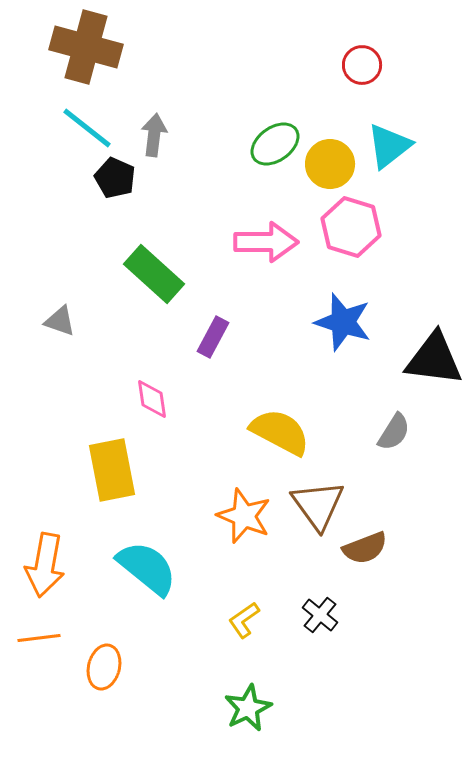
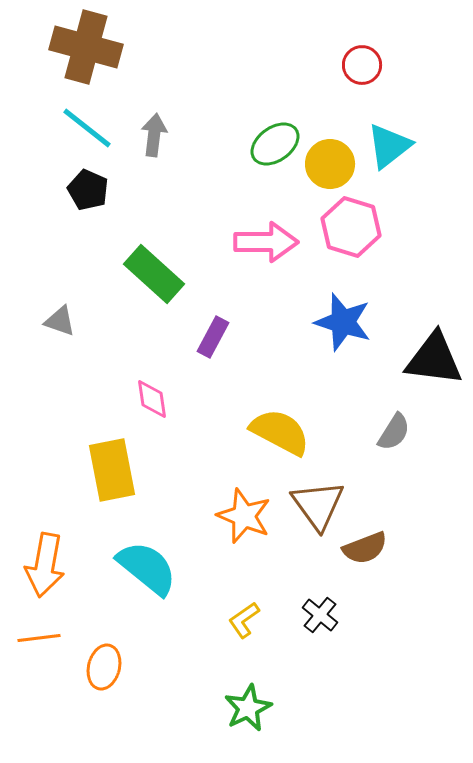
black pentagon: moved 27 px left, 12 px down
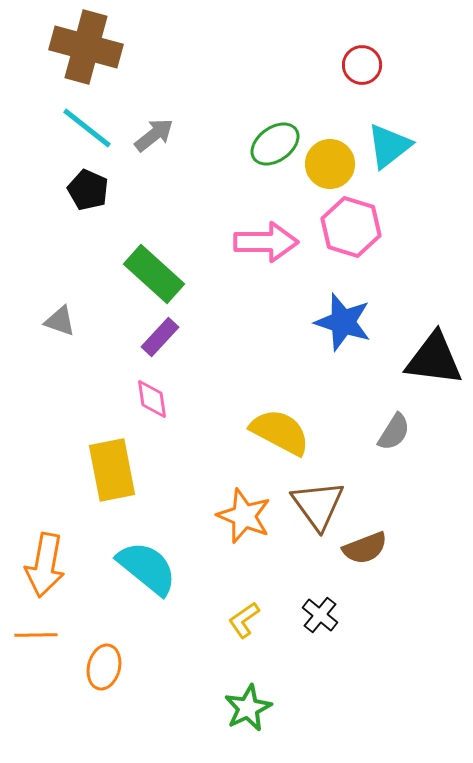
gray arrow: rotated 45 degrees clockwise
purple rectangle: moved 53 px left; rotated 15 degrees clockwise
orange line: moved 3 px left, 3 px up; rotated 6 degrees clockwise
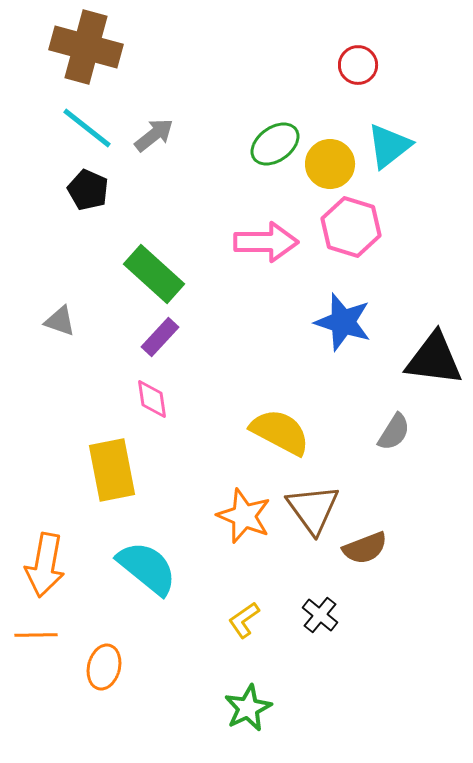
red circle: moved 4 px left
brown triangle: moved 5 px left, 4 px down
